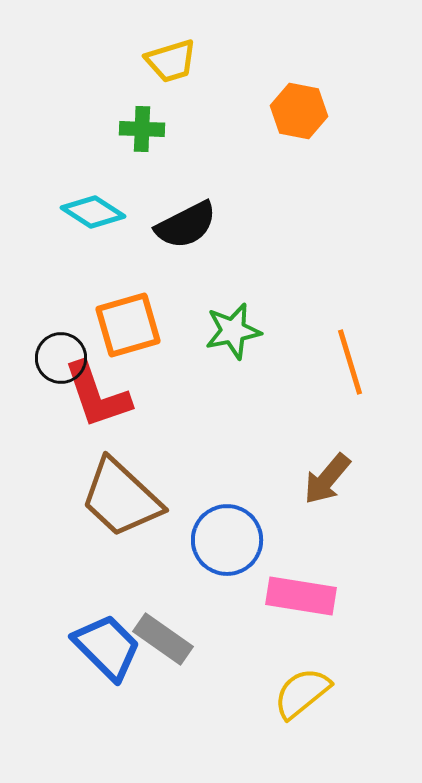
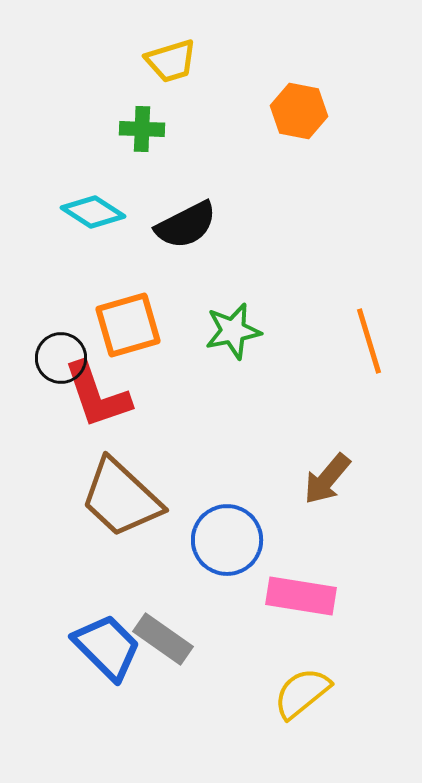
orange line: moved 19 px right, 21 px up
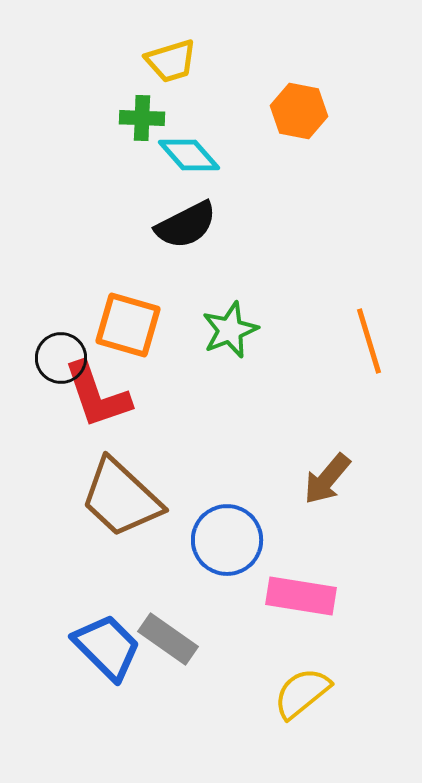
green cross: moved 11 px up
cyan diamond: moved 96 px right, 57 px up; rotated 16 degrees clockwise
orange square: rotated 32 degrees clockwise
green star: moved 3 px left, 1 px up; rotated 10 degrees counterclockwise
gray rectangle: moved 5 px right
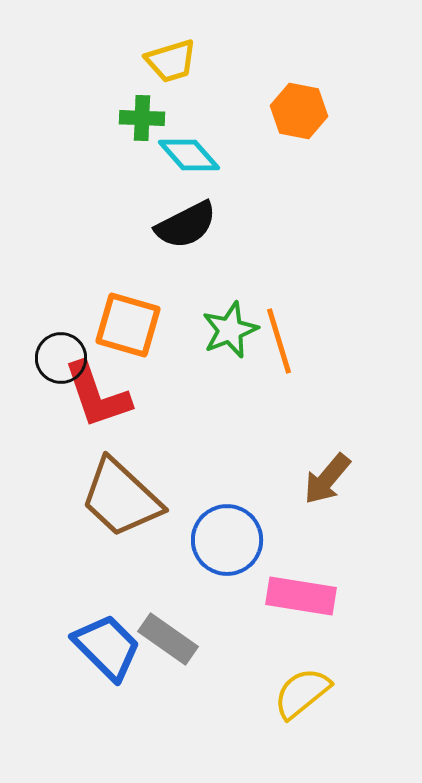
orange line: moved 90 px left
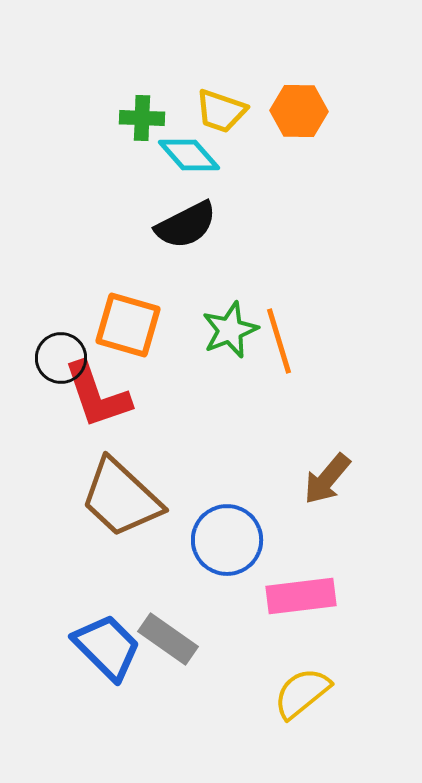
yellow trapezoid: moved 50 px right, 50 px down; rotated 36 degrees clockwise
orange hexagon: rotated 10 degrees counterclockwise
pink rectangle: rotated 16 degrees counterclockwise
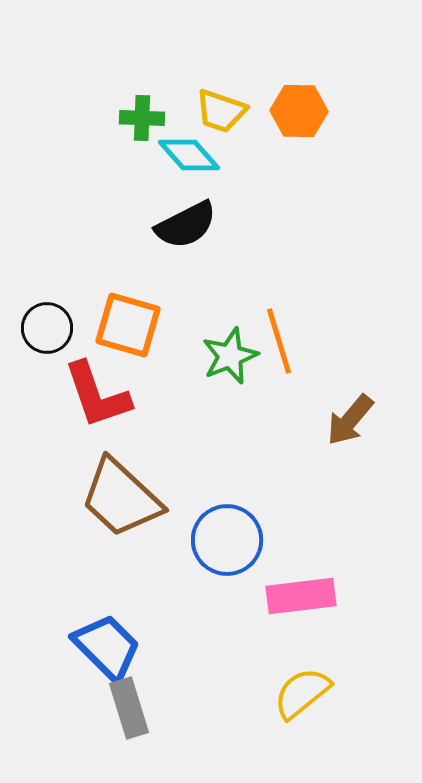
green star: moved 26 px down
black circle: moved 14 px left, 30 px up
brown arrow: moved 23 px right, 59 px up
gray rectangle: moved 39 px left, 69 px down; rotated 38 degrees clockwise
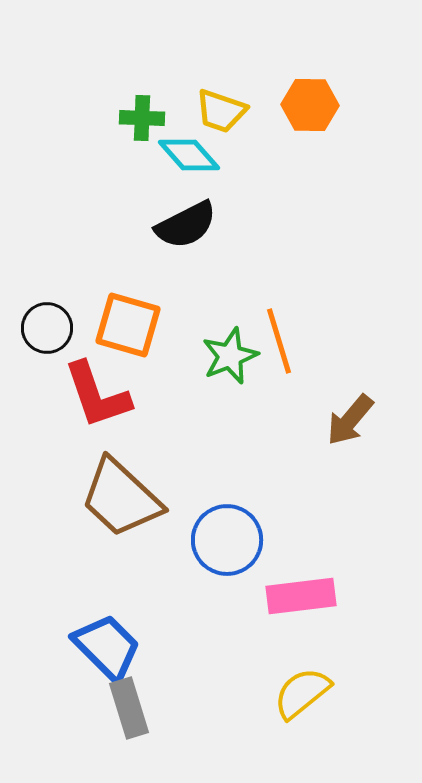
orange hexagon: moved 11 px right, 6 px up
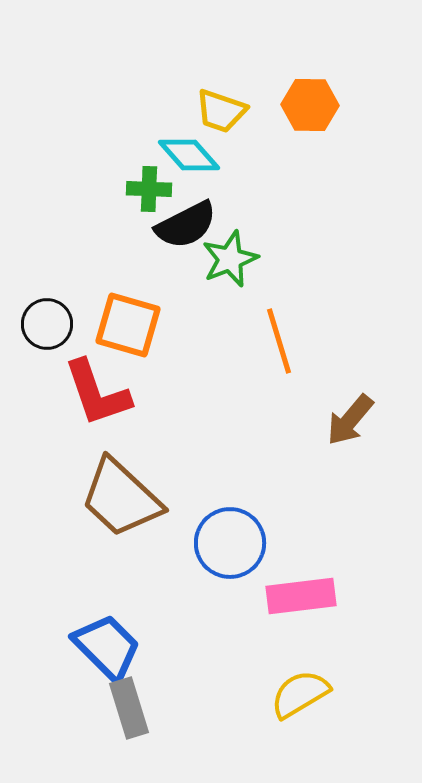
green cross: moved 7 px right, 71 px down
black circle: moved 4 px up
green star: moved 97 px up
red L-shape: moved 2 px up
blue circle: moved 3 px right, 3 px down
yellow semicircle: moved 2 px left, 1 px down; rotated 8 degrees clockwise
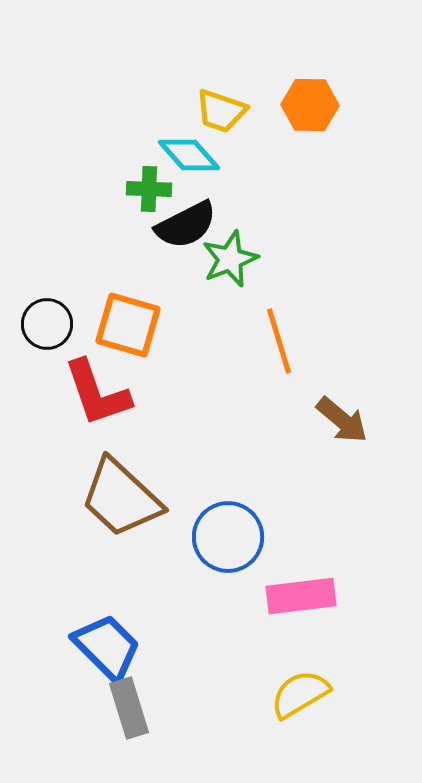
brown arrow: moved 8 px left; rotated 90 degrees counterclockwise
blue circle: moved 2 px left, 6 px up
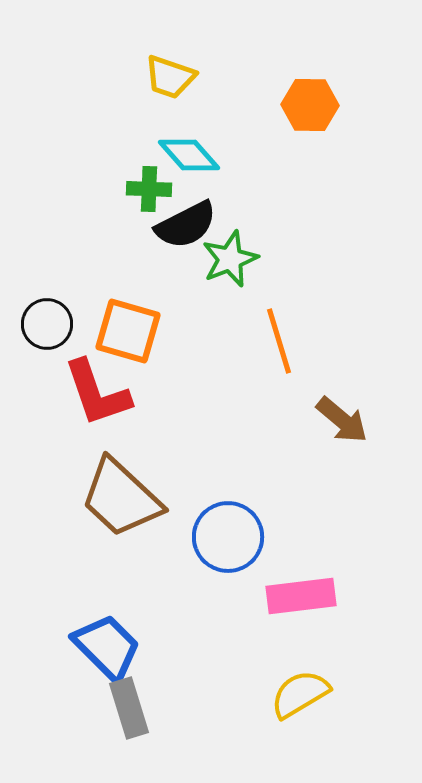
yellow trapezoid: moved 51 px left, 34 px up
orange square: moved 6 px down
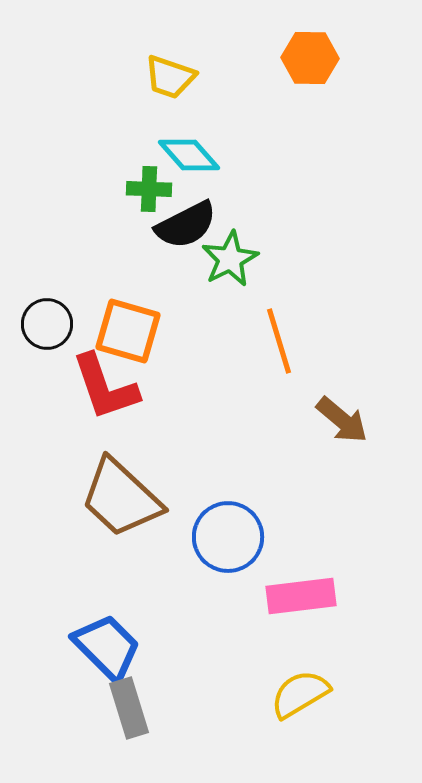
orange hexagon: moved 47 px up
green star: rotated 6 degrees counterclockwise
red L-shape: moved 8 px right, 6 px up
